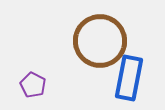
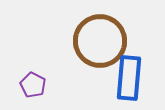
blue rectangle: rotated 6 degrees counterclockwise
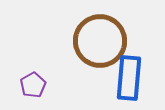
purple pentagon: rotated 15 degrees clockwise
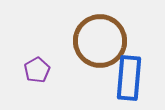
purple pentagon: moved 4 px right, 15 px up
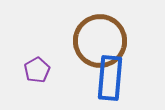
blue rectangle: moved 19 px left
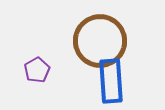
blue rectangle: moved 1 px right, 3 px down; rotated 9 degrees counterclockwise
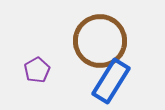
blue rectangle: rotated 36 degrees clockwise
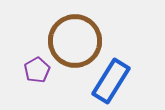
brown circle: moved 25 px left
